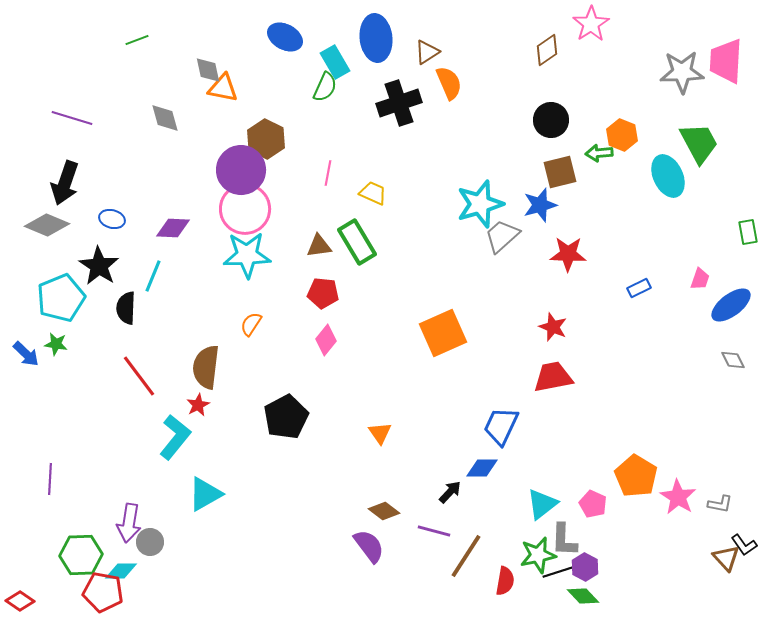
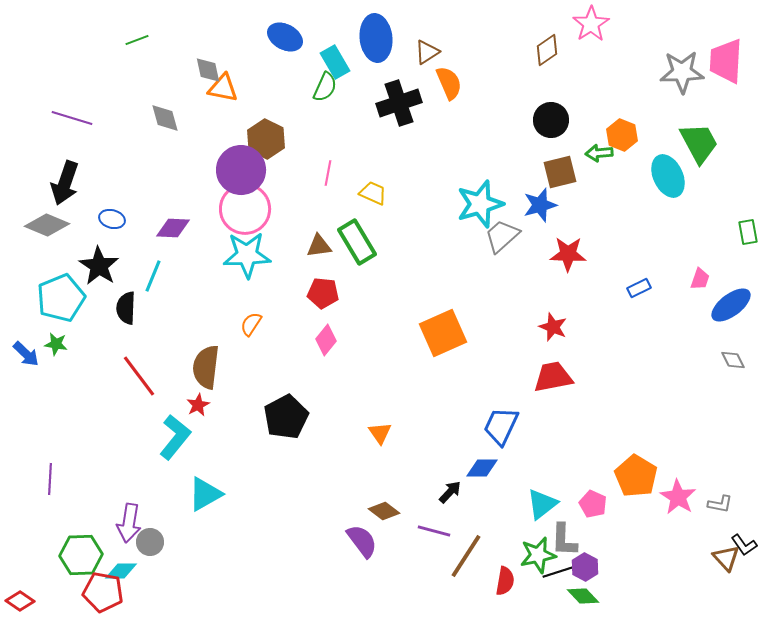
purple semicircle at (369, 546): moved 7 px left, 5 px up
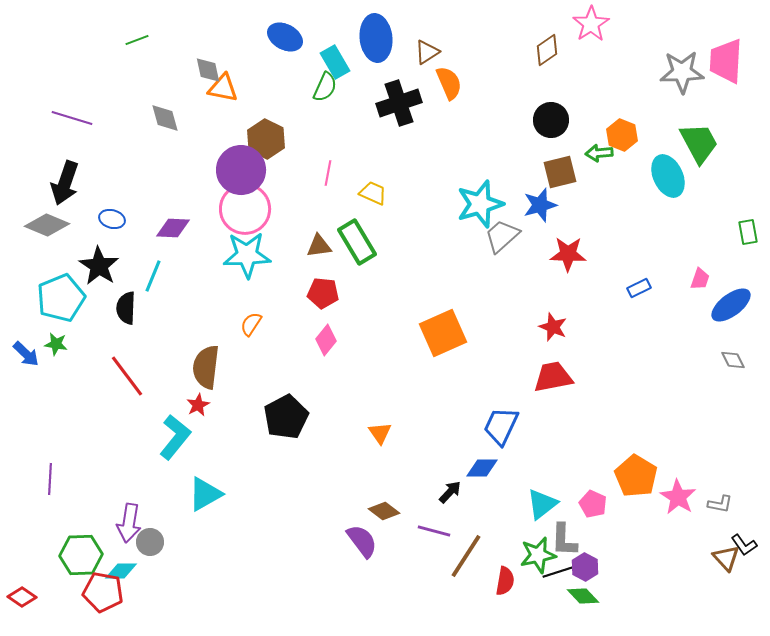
red line at (139, 376): moved 12 px left
red diamond at (20, 601): moved 2 px right, 4 px up
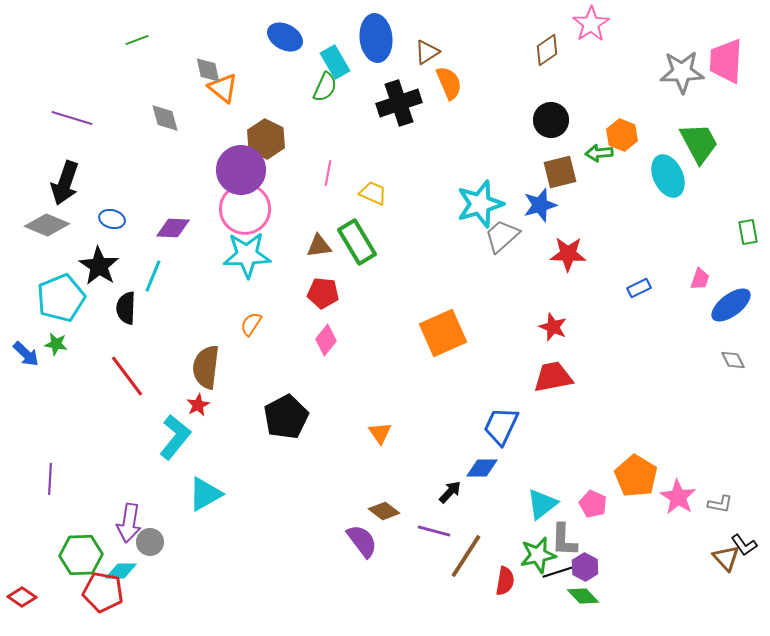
orange triangle at (223, 88): rotated 28 degrees clockwise
